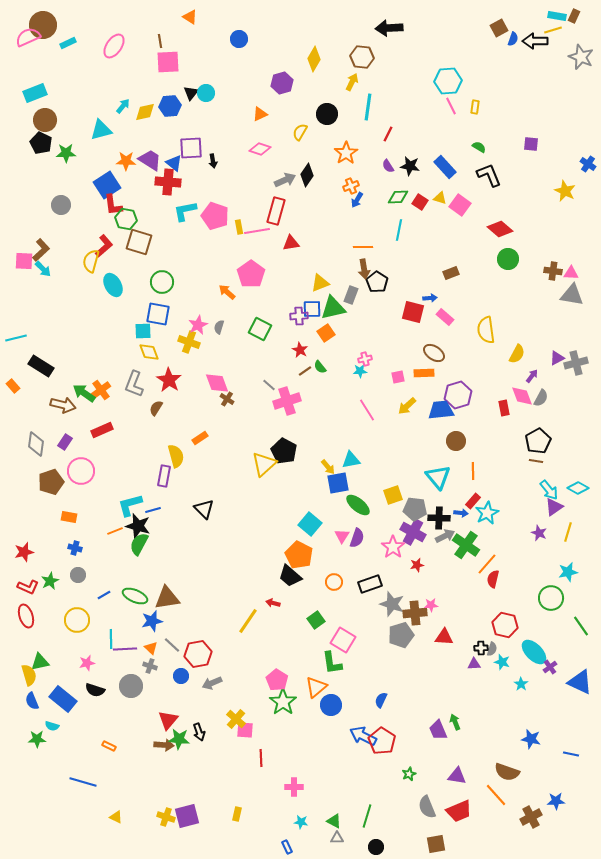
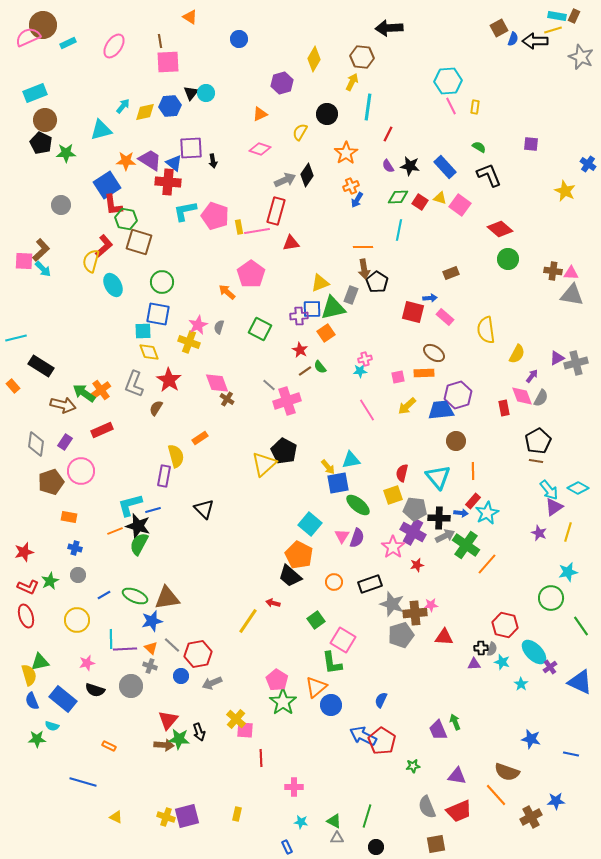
red semicircle at (493, 579): moved 91 px left, 106 px up
green star at (409, 774): moved 4 px right, 8 px up; rotated 16 degrees clockwise
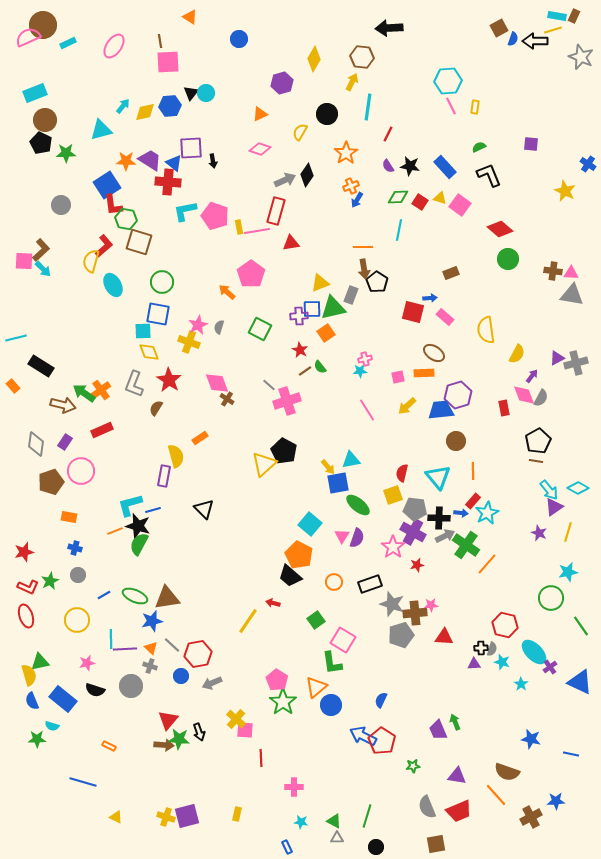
green semicircle at (479, 147): rotated 56 degrees counterclockwise
pink diamond at (522, 396): moved 2 px right, 1 px up
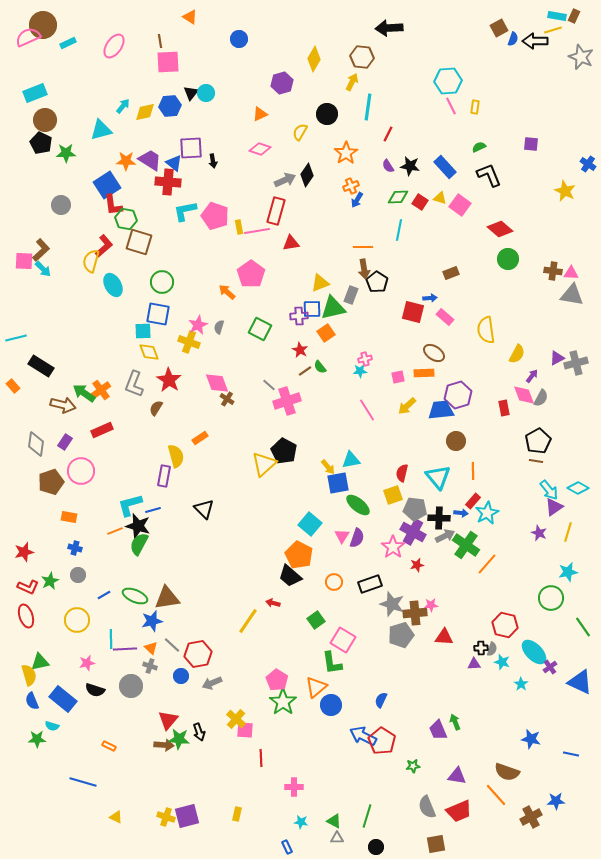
green line at (581, 626): moved 2 px right, 1 px down
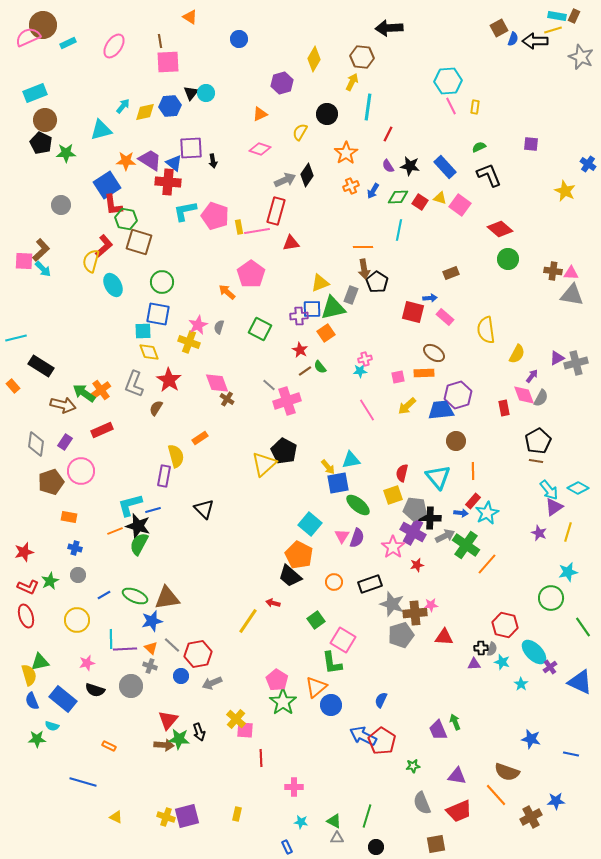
blue arrow at (357, 200): moved 16 px right, 9 px up
black cross at (439, 518): moved 9 px left
gray semicircle at (427, 807): moved 5 px left, 4 px up
